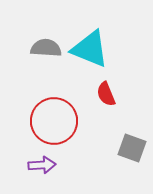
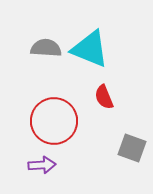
red semicircle: moved 2 px left, 3 px down
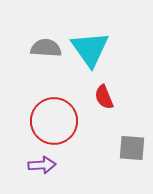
cyan triangle: rotated 33 degrees clockwise
gray square: rotated 16 degrees counterclockwise
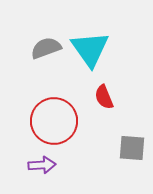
gray semicircle: rotated 24 degrees counterclockwise
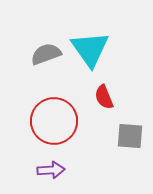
gray semicircle: moved 6 px down
gray square: moved 2 px left, 12 px up
purple arrow: moved 9 px right, 5 px down
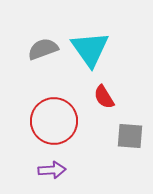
gray semicircle: moved 3 px left, 5 px up
red semicircle: rotated 10 degrees counterclockwise
purple arrow: moved 1 px right
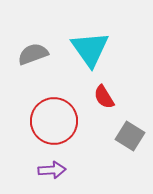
gray semicircle: moved 10 px left, 5 px down
gray square: rotated 28 degrees clockwise
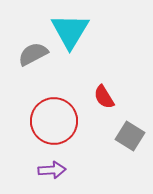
cyan triangle: moved 20 px left, 18 px up; rotated 6 degrees clockwise
gray semicircle: rotated 8 degrees counterclockwise
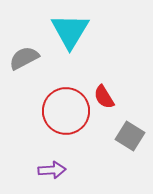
gray semicircle: moved 9 px left, 4 px down
red circle: moved 12 px right, 10 px up
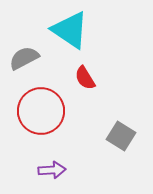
cyan triangle: moved 1 px up; rotated 27 degrees counterclockwise
red semicircle: moved 19 px left, 19 px up
red circle: moved 25 px left
gray square: moved 9 px left
